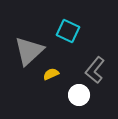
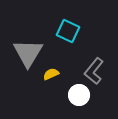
gray triangle: moved 1 px left, 2 px down; rotated 16 degrees counterclockwise
gray L-shape: moved 1 px left, 1 px down
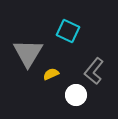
white circle: moved 3 px left
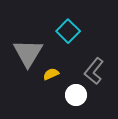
cyan square: rotated 20 degrees clockwise
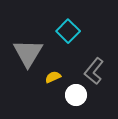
yellow semicircle: moved 2 px right, 3 px down
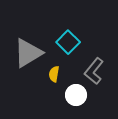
cyan square: moved 11 px down
gray triangle: rotated 28 degrees clockwise
yellow semicircle: moved 1 px right, 3 px up; rotated 56 degrees counterclockwise
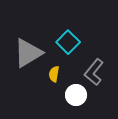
gray L-shape: moved 1 px down
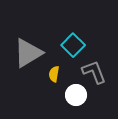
cyan square: moved 5 px right, 3 px down
gray L-shape: rotated 120 degrees clockwise
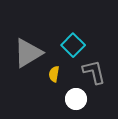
gray L-shape: rotated 8 degrees clockwise
white circle: moved 4 px down
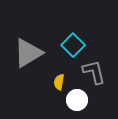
yellow semicircle: moved 5 px right, 8 px down
white circle: moved 1 px right, 1 px down
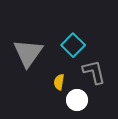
gray triangle: rotated 24 degrees counterclockwise
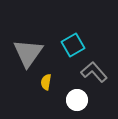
cyan square: rotated 15 degrees clockwise
gray L-shape: rotated 28 degrees counterclockwise
yellow semicircle: moved 13 px left
